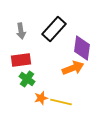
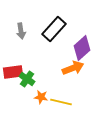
purple diamond: rotated 40 degrees clockwise
red rectangle: moved 8 px left, 12 px down
orange star: moved 1 px up; rotated 24 degrees clockwise
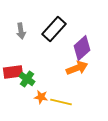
orange arrow: moved 4 px right
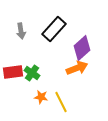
green cross: moved 5 px right, 6 px up
yellow line: rotated 50 degrees clockwise
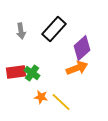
red rectangle: moved 3 px right
yellow line: rotated 20 degrees counterclockwise
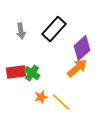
orange arrow: rotated 20 degrees counterclockwise
orange star: rotated 24 degrees counterclockwise
